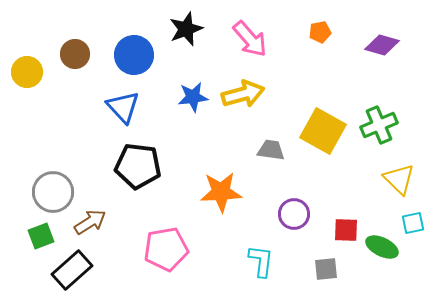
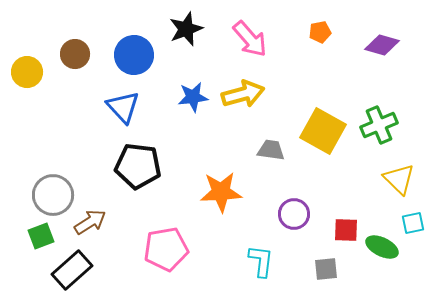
gray circle: moved 3 px down
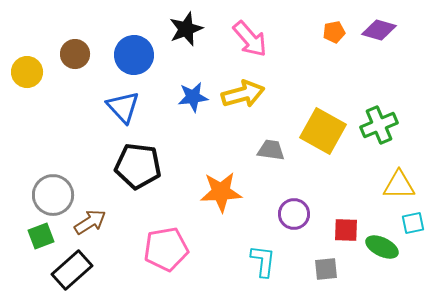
orange pentagon: moved 14 px right
purple diamond: moved 3 px left, 15 px up
yellow triangle: moved 6 px down; rotated 44 degrees counterclockwise
cyan L-shape: moved 2 px right
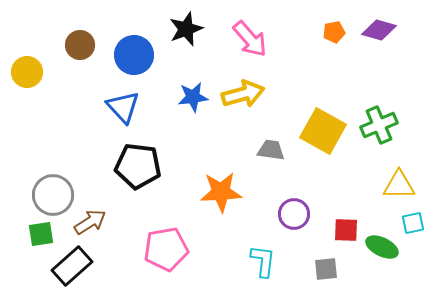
brown circle: moved 5 px right, 9 px up
green square: moved 2 px up; rotated 12 degrees clockwise
black rectangle: moved 4 px up
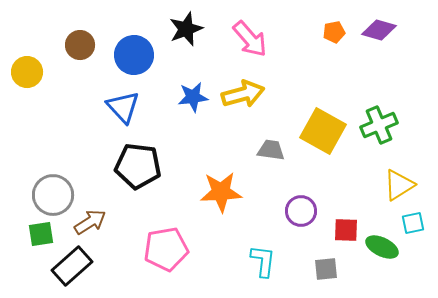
yellow triangle: rotated 32 degrees counterclockwise
purple circle: moved 7 px right, 3 px up
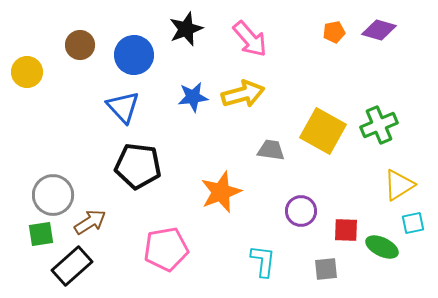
orange star: rotated 18 degrees counterclockwise
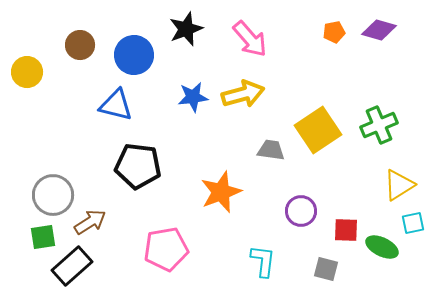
blue triangle: moved 7 px left, 2 px up; rotated 33 degrees counterclockwise
yellow square: moved 5 px left, 1 px up; rotated 27 degrees clockwise
green square: moved 2 px right, 3 px down
gray square: rotated 20 degrees clockwise
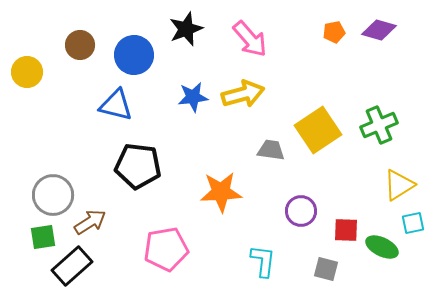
orange star: rotated 18 degrees clockwise
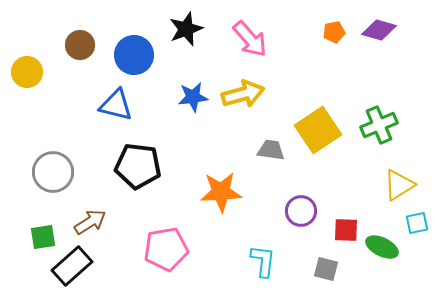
gray circle: moved 23 px up
cyan square: moved 4 px right
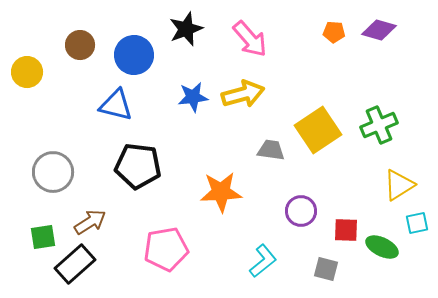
orange pentagon: rotated 15 degrees clockwise
cyan L-shape: rotated 44 degrees clockwise
black rectangle: moved 3 px right, 2 px up
